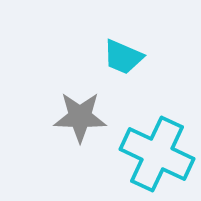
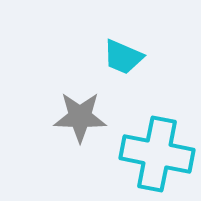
cyan cross: rotated 14 degrees counterclockwise
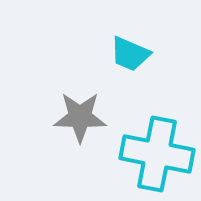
cyan trapezoid: moved 7 px right, 3 px up
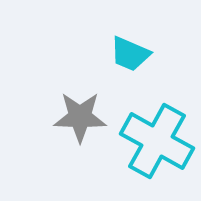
cyan cross: moved 13 px up; rotated 18 degrees clockwise
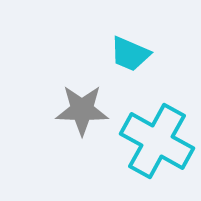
gray star: moved 2 px right, 7 px up
